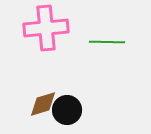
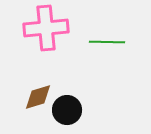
brown diamond: moved 5 px left, 7 px up
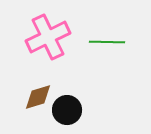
pink cross: moved 2 px right, 9 px down; rotated 21 degrees counterclockwise
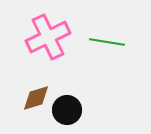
green line: rotated 8 degrees clockwise
brown diamond: moved 2 px left, 1 px down
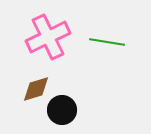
brown diamond: moved 9 px up
black circle: moved 5 px left
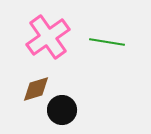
pink cross: rotated 9 degrees counterclockwise
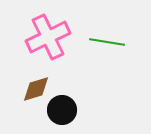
pink cross: rotated 9 degrees clockwise
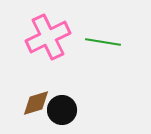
green line: moved 4 px left
brown diamond: moved 14 px down
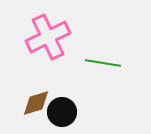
green line: moved 21 px down
black circle: moved 2 px down
